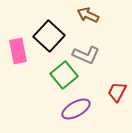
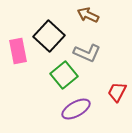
gray L-shape: moved 1 px right, 2 px up
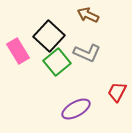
pink rectangle: rotated 20 degrees counterclockwise
green square: moved 7 px left, 13 px up
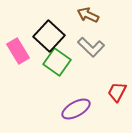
gray L-shape: moved 4 px right, 6 px up; rotated 20 degrees clockwise
green square: rotated 16 degrees counterclockwise
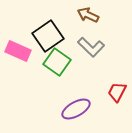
black square: moved 1 px left; rotated 12 degrees clockwise
pink rectangle: rotated 35 degrees counterclockwise
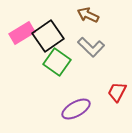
pink rectangle: moved 4 px right, 18 px up; rotated 55 degrees counterclockwise
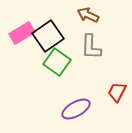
gray L-shape: rotated 48 degrees clockwise
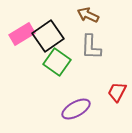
pink rectangle: moved 1 px down
